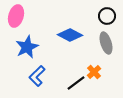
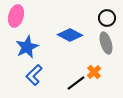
black circle: moved 2 px down
blue L-shape: moved 3 px left, 1 px up
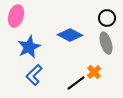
blue star: moved 2 px right
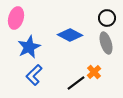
pink ellipse: moved 2 px down
